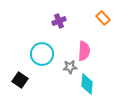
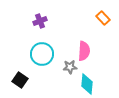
purple cross: moved 19 px left
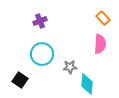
pink semicircle: moved 16 px right, 7 px up
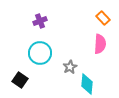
cyan circle: moved 2 px left, 1 px up
gray star: rotated 24 degrees counterclockwise
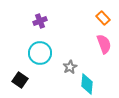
pink semicircle: moved 4 px right; rotated 24 degrees counterclockwise
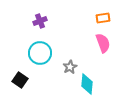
orange rectangle: rotated 56 degrees counterclockwise
pink semicircle: moved 1 px left, 1 px up
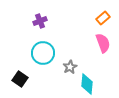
orange rectangle: rotated 32 degrees counterclockwise
cyan circle: moved 3 px right
black square: moved 1 px up
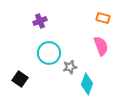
orange rectangle: rotated 56 degrees clockwise
pink semicircle: moved 2 px left, 3 px down
cyan circle: moved 6 px right
gray star: rotated 16 degrees clockwise
cyan diamond: rotated 15 degrees clockwise
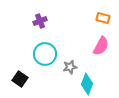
pink semicircle: rotated 48 degrees clockwise
cyan circle: moved 4 px left, 1 px down
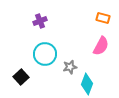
black square: moved 1 px right, 2 px up; rotated 14 degrees clockwise
